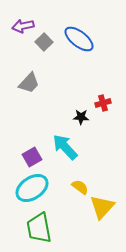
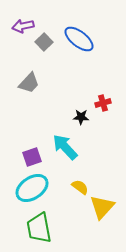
purple square: rotated 12 degrees clockwise
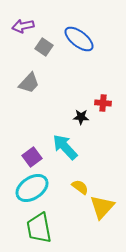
gray square: moved 5 px down; rotated 12 degrees counterclockwise
red cross: rotated 21 degrees clockwise
purple square: rotated 18 degrees counterclockwise
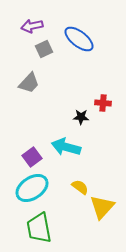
purple arrow: moved 9 px right
gray square: moved 2 px down; rotated 30 degrees clockwise
cyan arrow: moved 1 px right; rotated 32 degrees counterclockwise
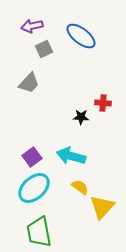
blue ellipse: moved 2 px right, 3 px up
cyan arrow: moved 5 px right, 9 px down
cyan ellipse: moved 2 px right; rotated 8 degrees counterclockwise
green trapezoid: moved 4 px down
